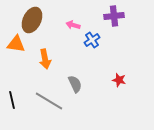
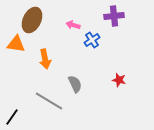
black line: moved 17 px down; rotated 48 degrees clockwise
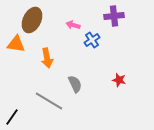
orange arrow: moved 2 px right, 1 px up
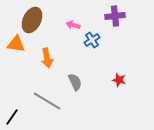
purple cross: moved 1 px right
gray semicircle: moved 2 px up
gray line: moved 2 px left
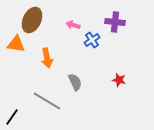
purple cross: moved 6 px down; rotated 12 degrees clockwise
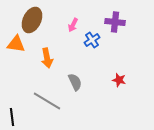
pink arrow: rotated 80 degrees counterclockwise
black line: rotated 42 degrees counterclockwise
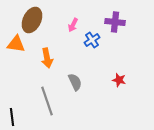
gray line: rotated 40 degrees clockwise
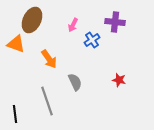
orange triangle: rotated 12 degrees clockwise
orange arrow: moved 2 px right, 1 px down; rotated 24 degrees counterclockwise
black line: moved 3 px right, 3 px up
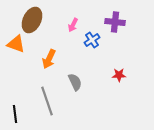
orange arrow: rotated 60 degrees clockwise
red star: moved 5 px up; rotated 16 degrees counterclockwise
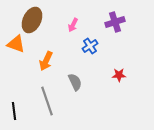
purple cross: rotated 24 degrees counterclockwise
blue cross: moved 2 px left, 6 px down
orange arrow: moved 3 px left, 2 px down
black line: moved 1 px left, 3 px up
